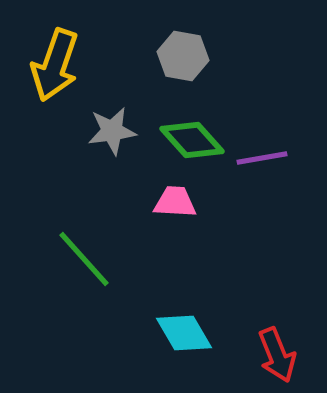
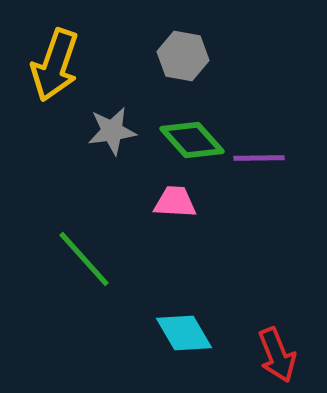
purple line: moved 3 px left; rotated 9 degrees clockwise
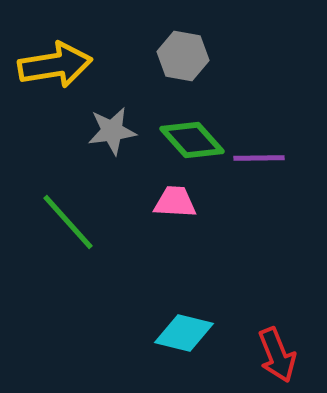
yellow arrow: rotated 118 degrees counterclockwise
green line: moved 16 px left, 37 px up
cyan diamond: rotated 46 degrees counterclockwise
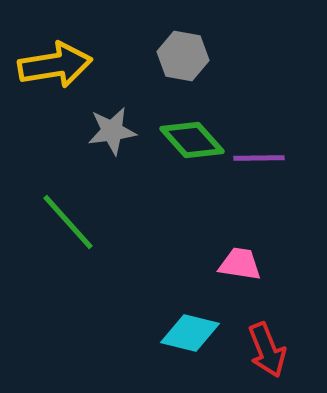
pink trapezoid: moved 65 px right, 62 px down; rotated 6 degrees clockwise
cyan diamond: moved 6 px right
red arrow: moved 10 px left, 5 px up
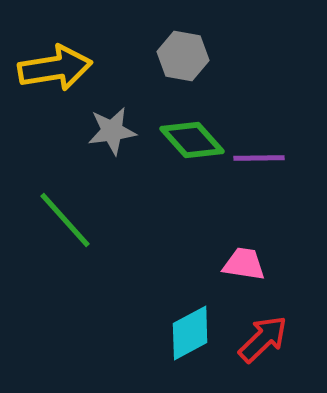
yellow arrow: moved 3 px down
green line: moved 3 px left, 2 px up
pink trapezoid: moved 4 px right
cyan diamond: rotated 42 degrees counterclockwise
red arrow: moved 4 px left, 11 px up; rotated 112 degrees counterclockwise
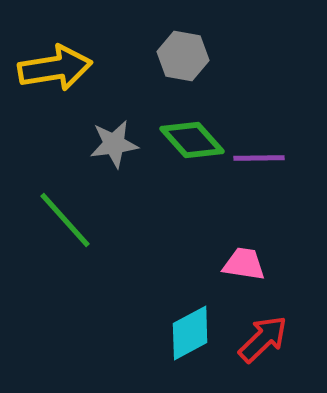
gray star: moved 2 px right, 13 px down
